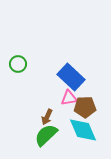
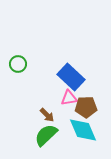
brown pentagon: moved 1 px right
brown arrow: moved 2 px up; rotated 70 degrees counterclockwise
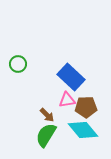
pink triangle: moved 2 px left, 2 px down
cyan diamond: rotated 16 degrees counterclockwise
green semicircle: rotated 15 degrees counterclockwise
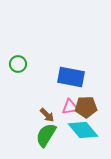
blue rectangle: rotated 32 degrees counterclockwise
pink triangle: moved 3 px right, 7 px down
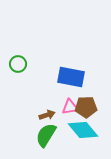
brown arrow: rotated 63 degrees counterclockwise
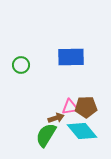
green circle: moved 3 px right, 1 px down
blue rectangle: moved 20 px up; rotated 12 degrees counterclockwise
brown arrow: moved 9 px right, 3 px down
cyan diamond: moved 1 px left, 1 px down
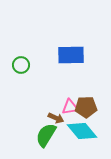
blue rectangle: moved 2 px up
brown arrow: rotated 42 degrees clockwise
